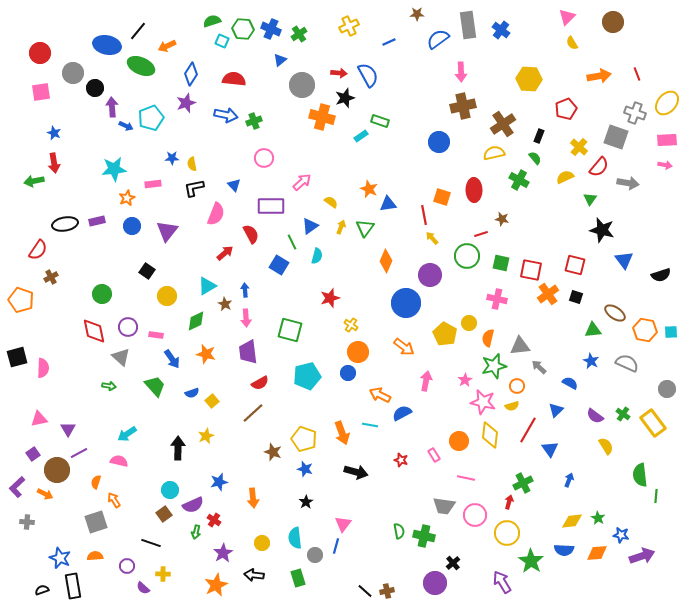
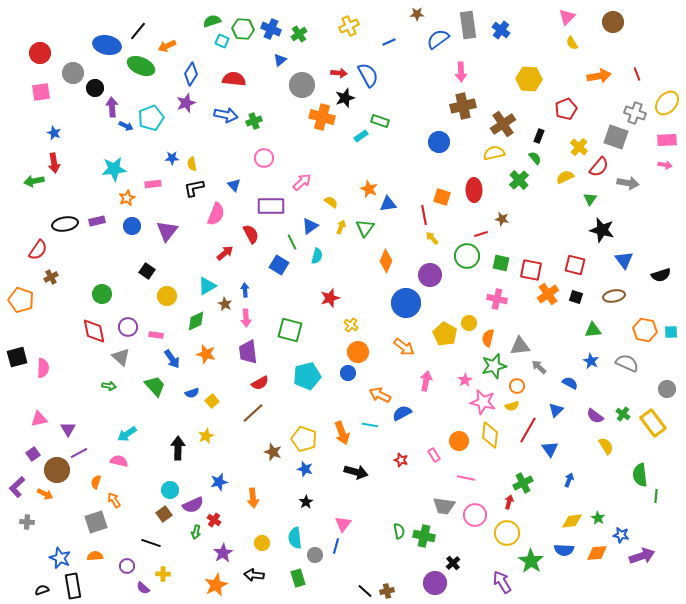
green cross at (519, 180): rotated 18 degrees clockwise
brown ellipse at (615, 313): moved 1 px left, 17 px up; rotated 45 degrees counterclockwise
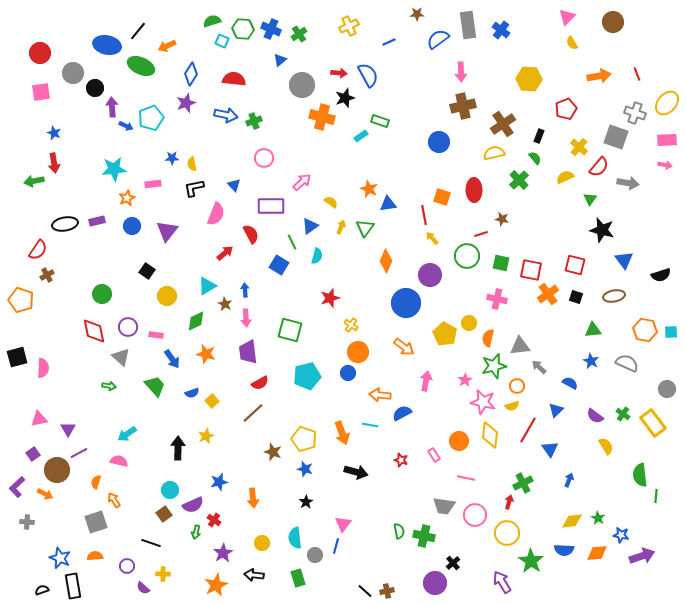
brown cross at (51, 277): moved 4 px left, 2 px up
orange arrow at (380, 395): rotated 20 degrees counterclockwise
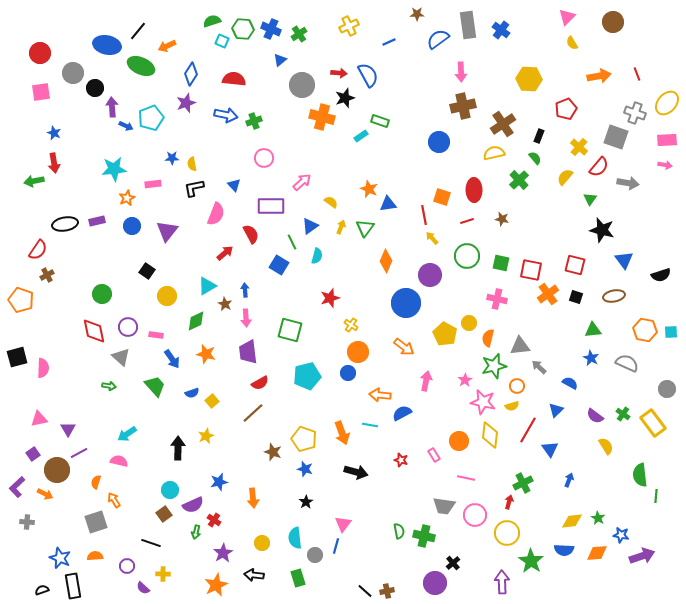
yellow semicircle at (565, 177): rotated 24 degrees counterclockwise
red line at (481, 234): moved 14 px left, 13 px up
blue star at (591, 361): moved 3 px up
purple arrow at (502, 582): rotated 30 degrees clockwise
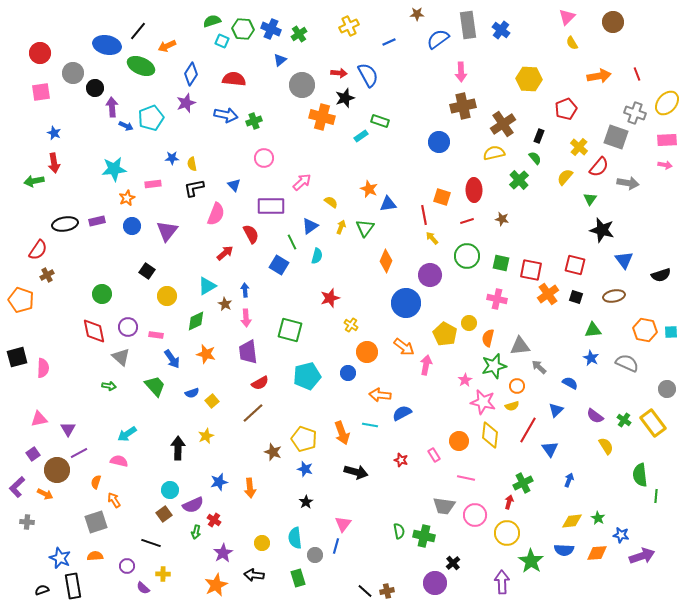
orange circle at (358, 352): moved 9 px right
pink arrow at (426, 381): moved 16 px up
green cross at (623, 414): moved 1 px right, 6 px down
orange arrow at (253, 498): moved 3 px left, 10 px up
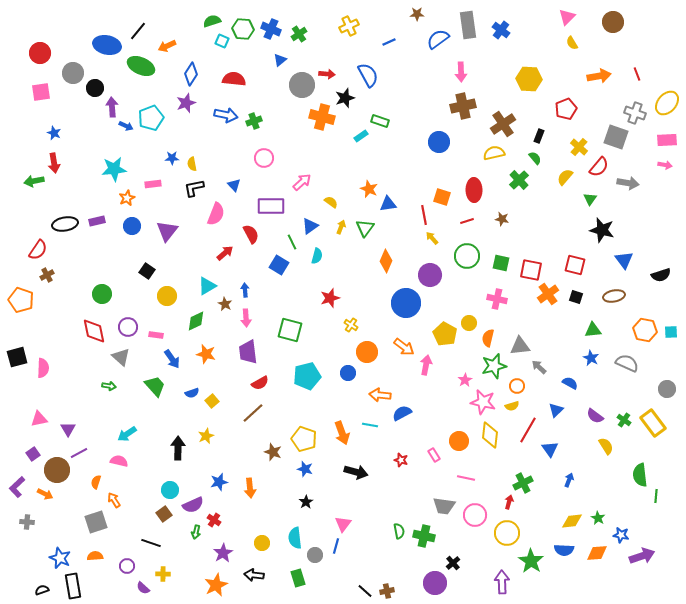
red arrow at (339, 73): moved 12 px left, 1 px down
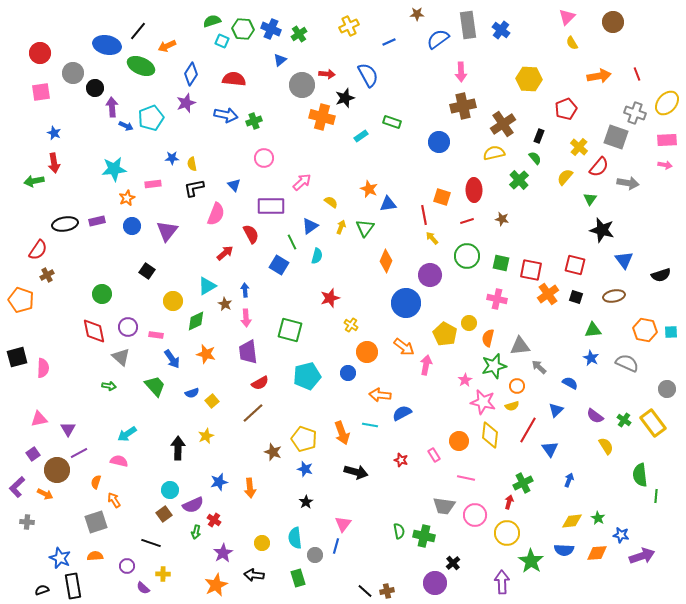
green rectangle at (380, 121): moved 12 px right, 1 px down
yellow circle at (167, 296): moved 6 px right, 5 px down
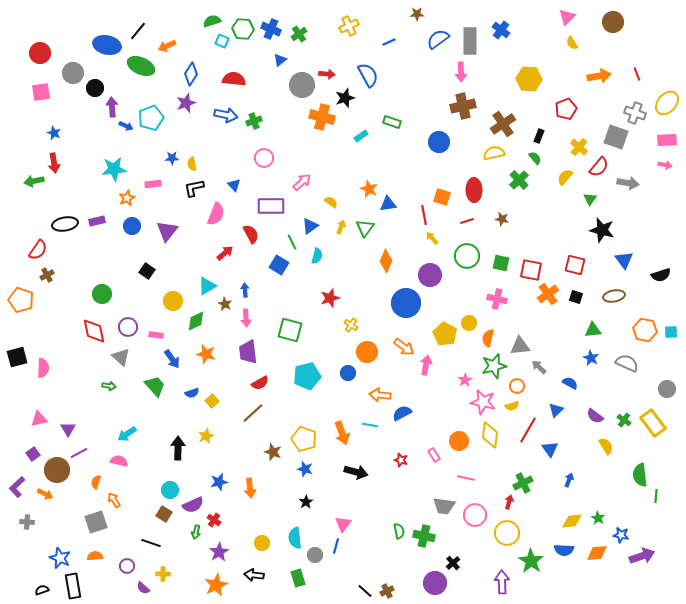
gray rectangle at (468, 25): moved 2 px right, 16 px down; rotated 8 degrees clockwise
brown square at (164, 514): rotated 21 degrees counterclockwise
purple star at (223, 553): moved 4 px left, 1 px up
brown cross at (387, 591): rotated 16 degrees counterclockwise
